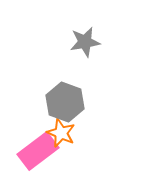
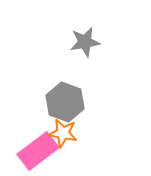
orange star: moved 2 px right; rotated 12 degrees counterclockwise
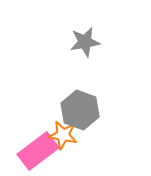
gray hexagon: moved 15 px right, 8 px down
orange star: moved 2 px down
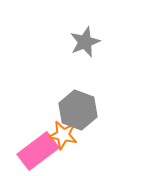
gray star: rotated 12 degrees counterclockwise
gray hexagon: moved 2 px left
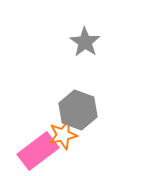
gray star: rotated 16 degrees counterclockwise
orange star: rotated 24 degrees counterclockwise
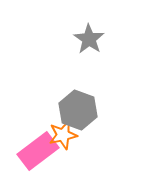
gray star: moved 4 px right, 3 px up
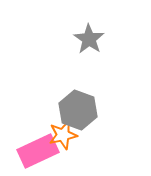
pink rectangle: rotated 12 degrees clockwise
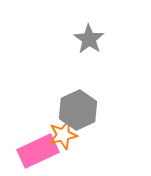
gray hexagon: rotated 15 degrees clockwise
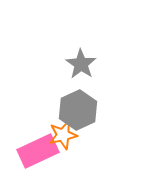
gray star: moved 8 px left, 25 px down
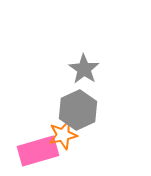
gray star: moved 3 px right, 5 px down
pink rectangle: rotated 9 degrees clockwise
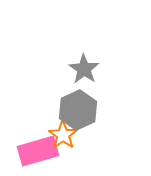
orange star: rotated 24 degrees counterclockwise
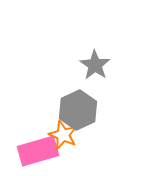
gray star: moved 11 px right, 4 px up
orange star: rotated 12 degrees counterclockwise
